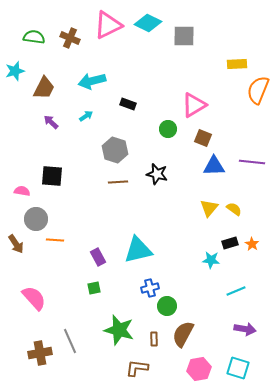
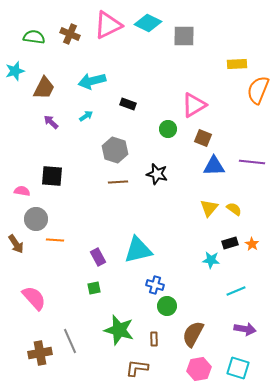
brown cross at (70, 38): moved 4 px up
blue cross at (150, 288): moved 5 px right, 3 px up; rotated 30 degrees clockwise
brown semicircle at (183, 334): moved 10 px right
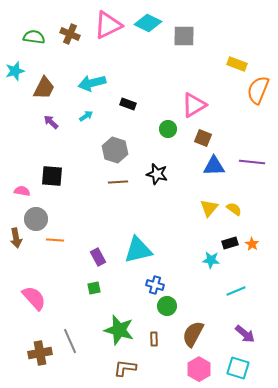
yellow rectangle at (237, 64): rotated 24 degrees clockwise
cyan arrow at (92, 81): moved 2 px down
brown arrow at (16, 244): moved 6 px up; rotated 24 degrees clockwise
purple arrow at (245, 329): moved 5 px down; rotated 30 degrees clockwise
brown L-shape at (137, 368): moved 12 px left
pink hexagon at (199, 369): rotated 20 degrees counterclockwise
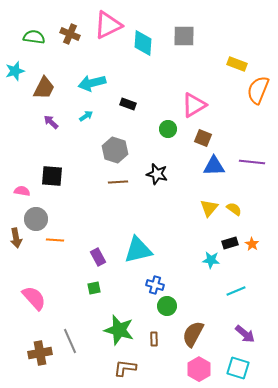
cyan diamond at (148, 23): moved 5 px left, 20 px down; rotated 68 degrees clockwise
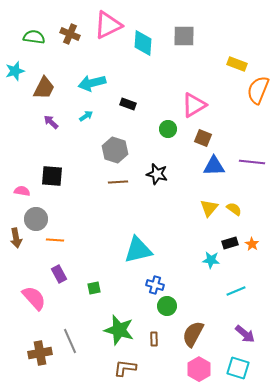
purple rectangle at (98, 257): moved 39 px left, 17 px down
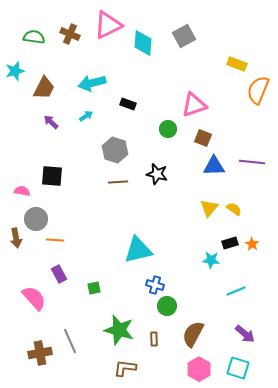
gray square at (184, 36): rotated 30 degrees counterclockwise
pink triangle at (194, 105): rotated 12 degrees clockwise
